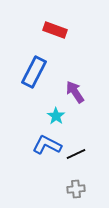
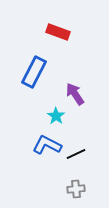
red rectangle: moved 3 px right, 2 px down
purple arrow: moved 2 px down
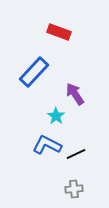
red rectangle: moved 1 px right
blue rectangle: rotated 16 degrees clockwise
gray cross: moved 2 px left
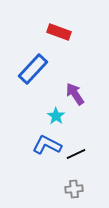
blue rectangle: moved 1 px left, 3 px up
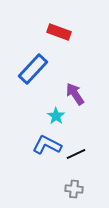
gray cross: rotated 12 degrees clockwise
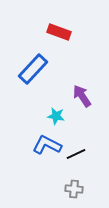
purple arrow: moved 7 px right, 2 px down
cyan star: rotated 24 degrees counterclockwise
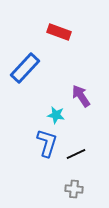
blue rectangle: moved 8 px left, 1 px up
purple arrow: moved 1 px left
cyan star: moved 1 px up
blue L-shape: moved 2 px up; rotated 80 degrees clockwise
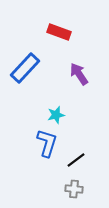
purple arrow: moved 2 px left, 22 px up
cyan star: rotated 24 degrees counterclockwise
black line: moved 6 px down; rotated 12 degrees counterclockwise
